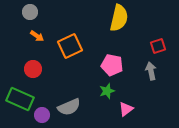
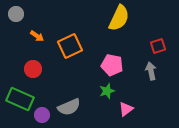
gray circle: moved 14 px left, 2 px down
yellow semicircle: rotated 12 degrees clockwise
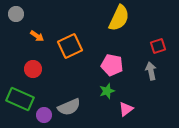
purple circle: moved 2 px right
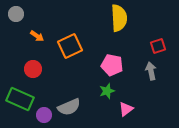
yellow semicircle: rotated 28 degrees counterclockwise
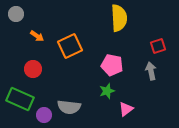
gray semicircle: rotated 30 degrees clockwise
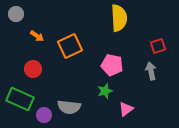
green star: moved 2 px left
